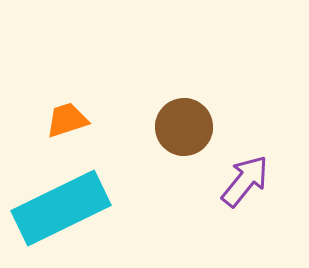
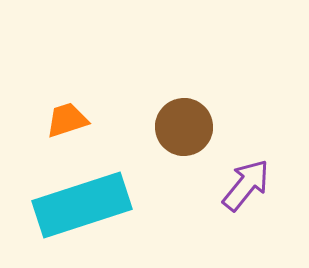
purple arrow: moved 1 px right, 4 px down
cyan rectangle: moved 21 px right, 3 px up; rotated 8 degrees clockwise
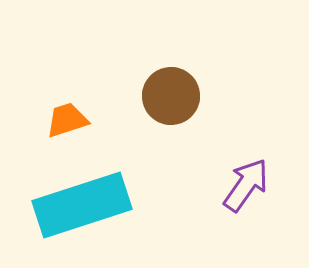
brown circle: moved 13 px left, 31 px up
purple arrow: rotated 4 degrees counterclockwise
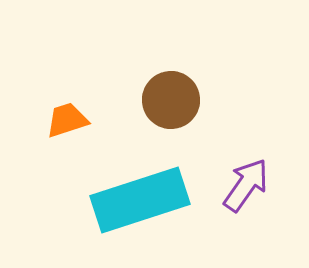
brown circle: moved 4 px down
cyan rectangle: moved 58 px right, 5 px up
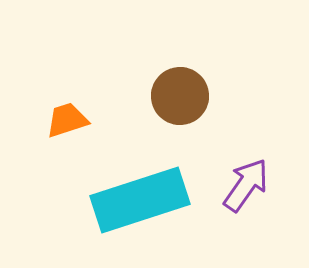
brown circle: moved 9 px right, 4 px up
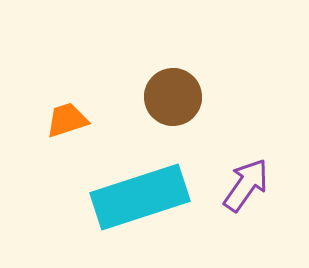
brown circle: moved 7 px left, 1 px down
cyan rectangle: moved 3 px up
